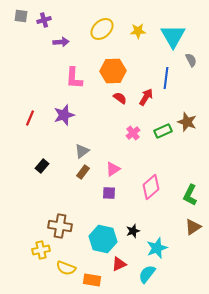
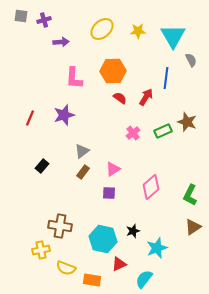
cyan semicircle: moved 3 px left, 5 px down
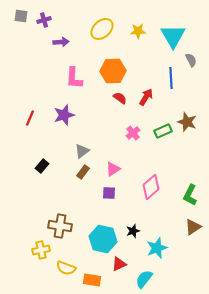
blue line: moved 5 px right; rotated 10 degrees counterclockwise
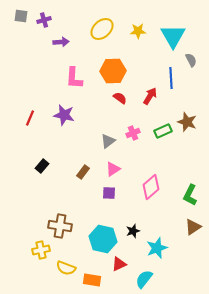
red arrow: moved 4 px right, 1 px up
purple star: rotated 30 degrees clockwise
pink cross: rotated 16 degrees clockwise
gray triangle: moved 26 px right, 10 px up
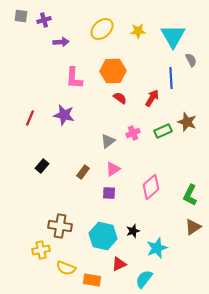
red arrow: moved 2 px right, 2 px down
cyan hexagon: moved 3 px up
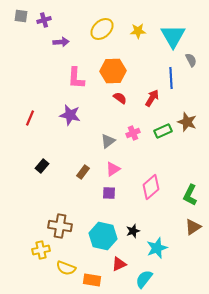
pink L-shape: moved 2 px right
purple star: moved 6 px right
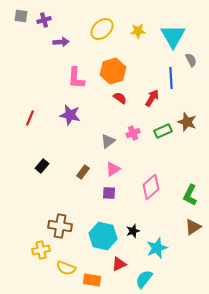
orange hexagon: rotated 15 degrees counterclockwise
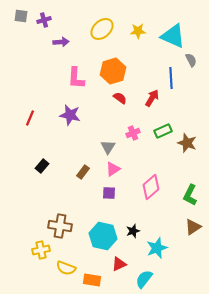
cyan triangle: rotated 36 degrees counterclockwise
brown star: moved 21 px down
gray triangle: moved 6 px down; rotated 21 degrees counterclockwise
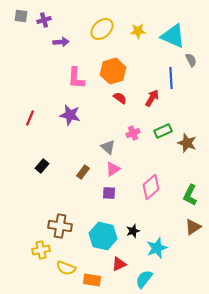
gray triangle: rotated 21 degrees counterclockwise
